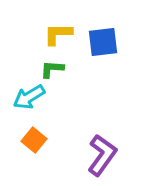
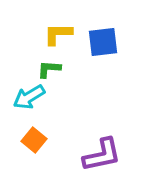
green L-shape: moved 3 px left
purple L-shape: rotated 42 degrees clockwise
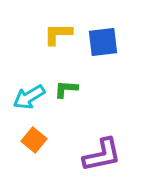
green L-shape: moved 17 px right, 20 px down
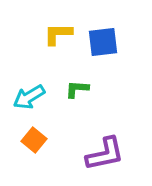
green L-shape: moved 11 px right
purple L-shape: moved 3 px right, 1 px up
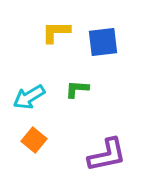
yellow L-shape: moved 2 px left, 2 px up
purple L-shape: moved 2 px right, 1 px down
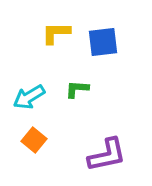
yellow L-shape: moved 1 px down
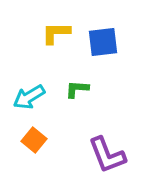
purple L-shape: rotated 81 degrees clockwise
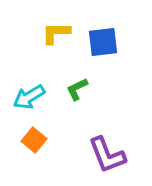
green L-shape: rotated 30 degrees counterclockwise
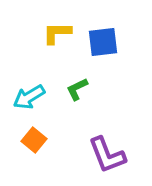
yellow L-shape: moved 1 px right
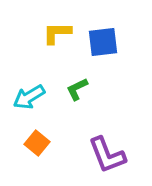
orange square: moved 3 px right, 3 px down
